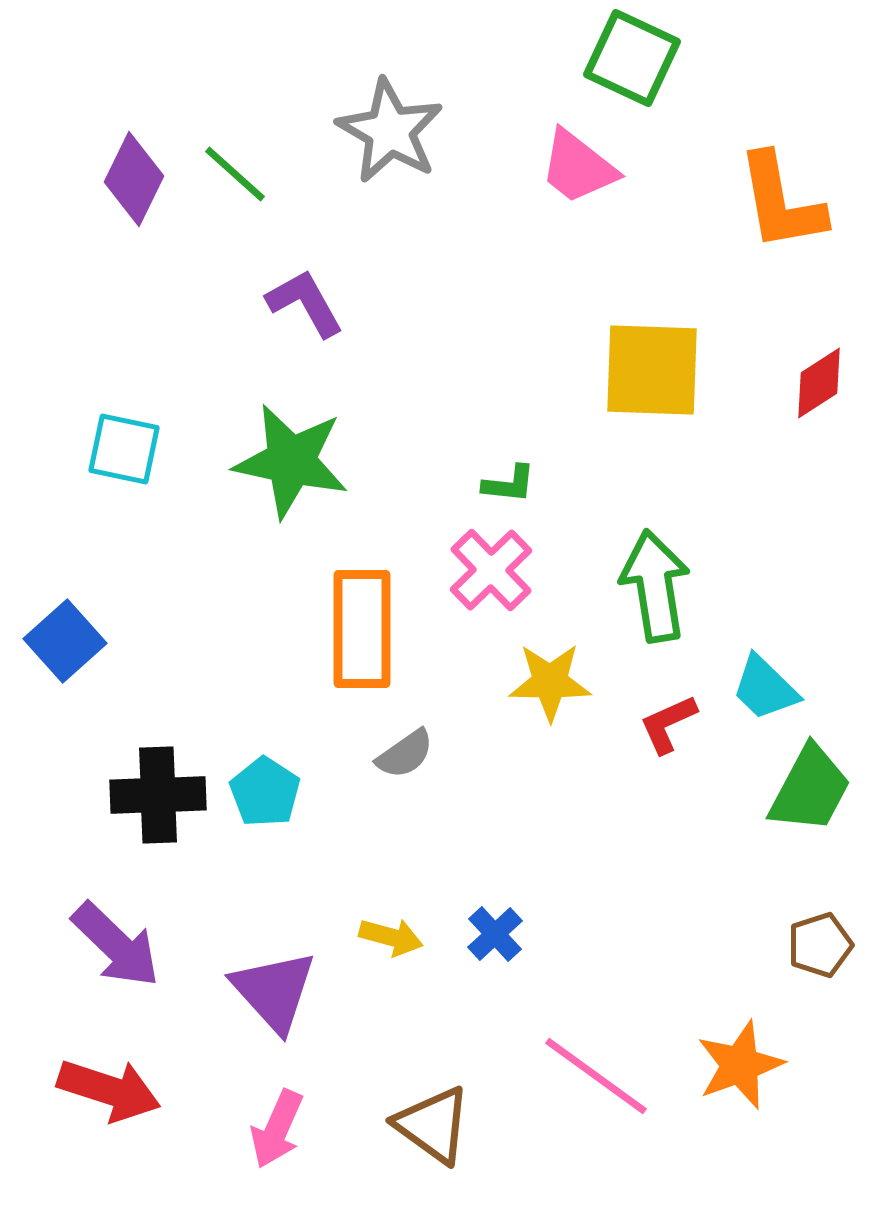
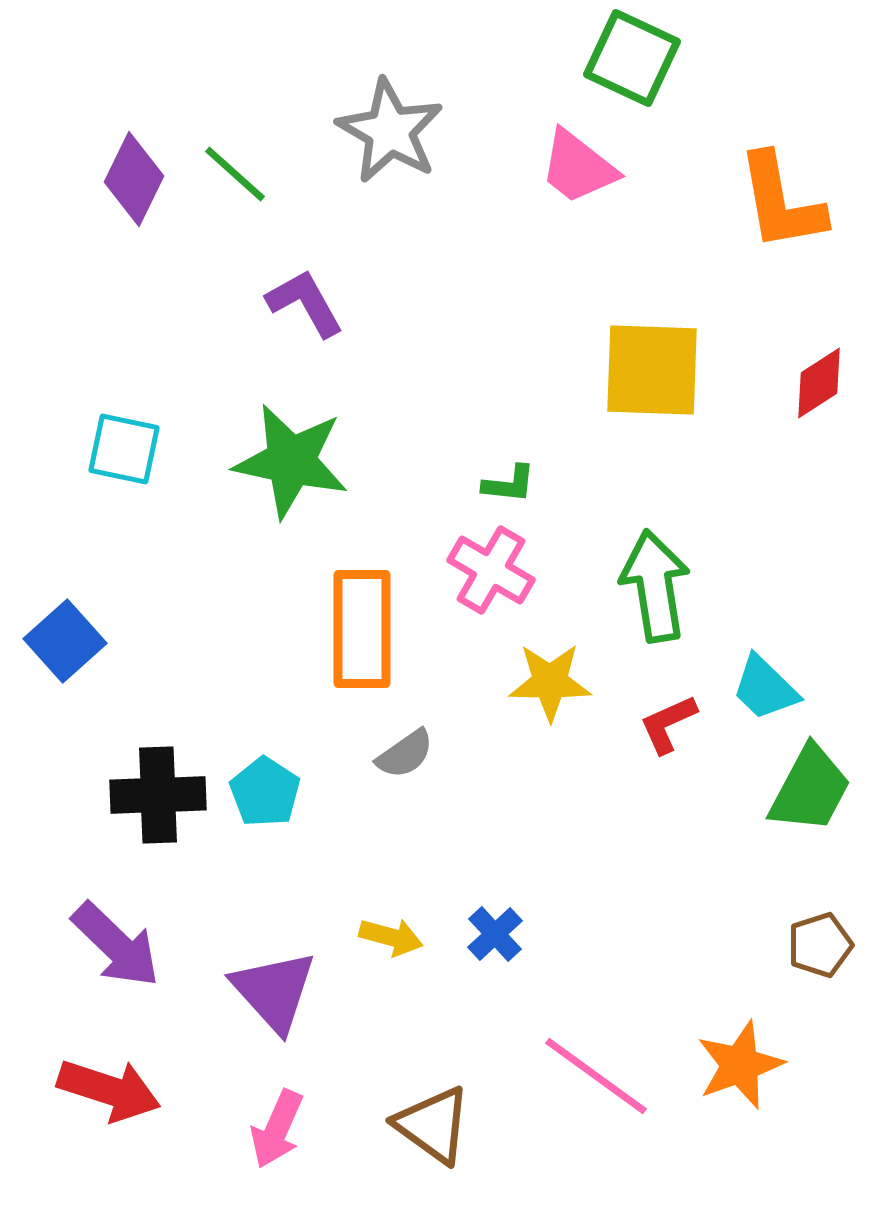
pink cross: rotated 16 degrees counterclockwise
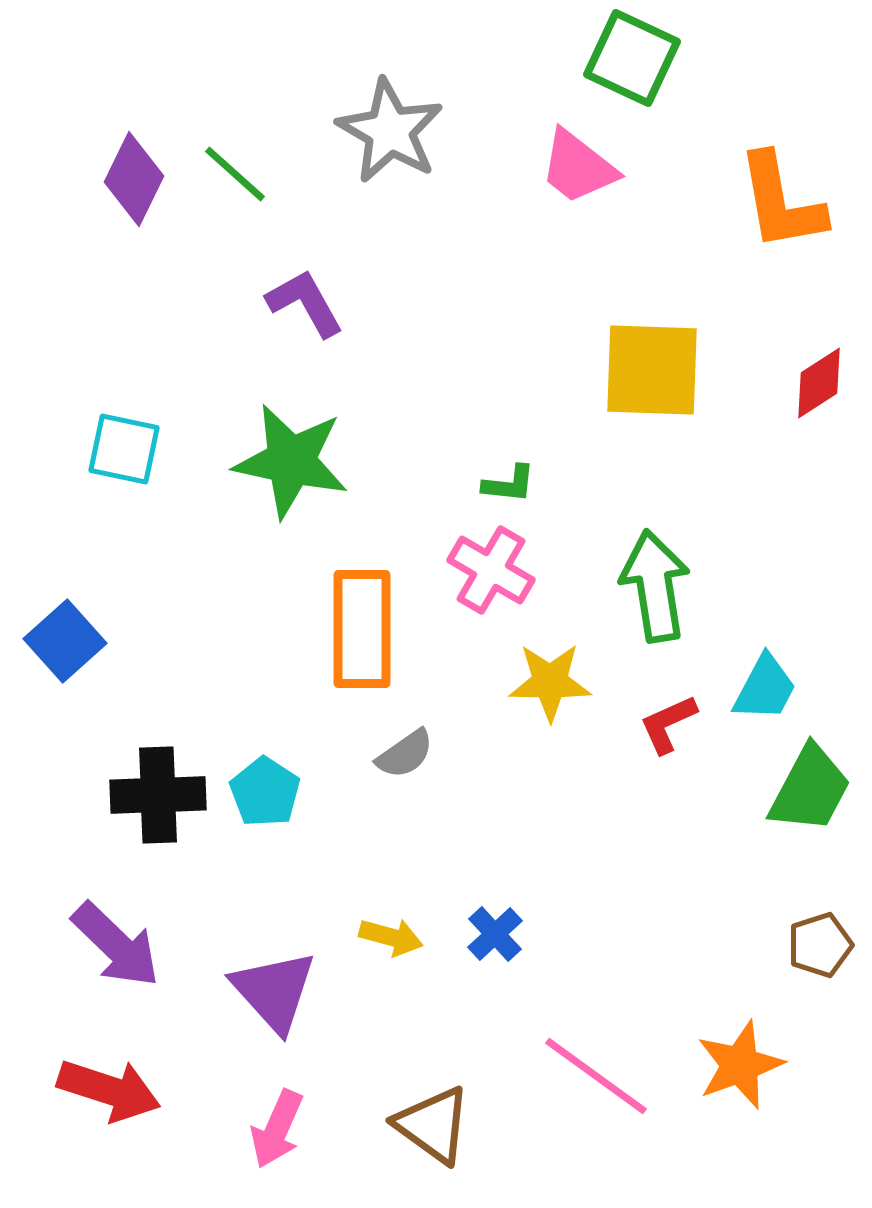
cyan trapezoid: rotated 106 degrees counterclockwise
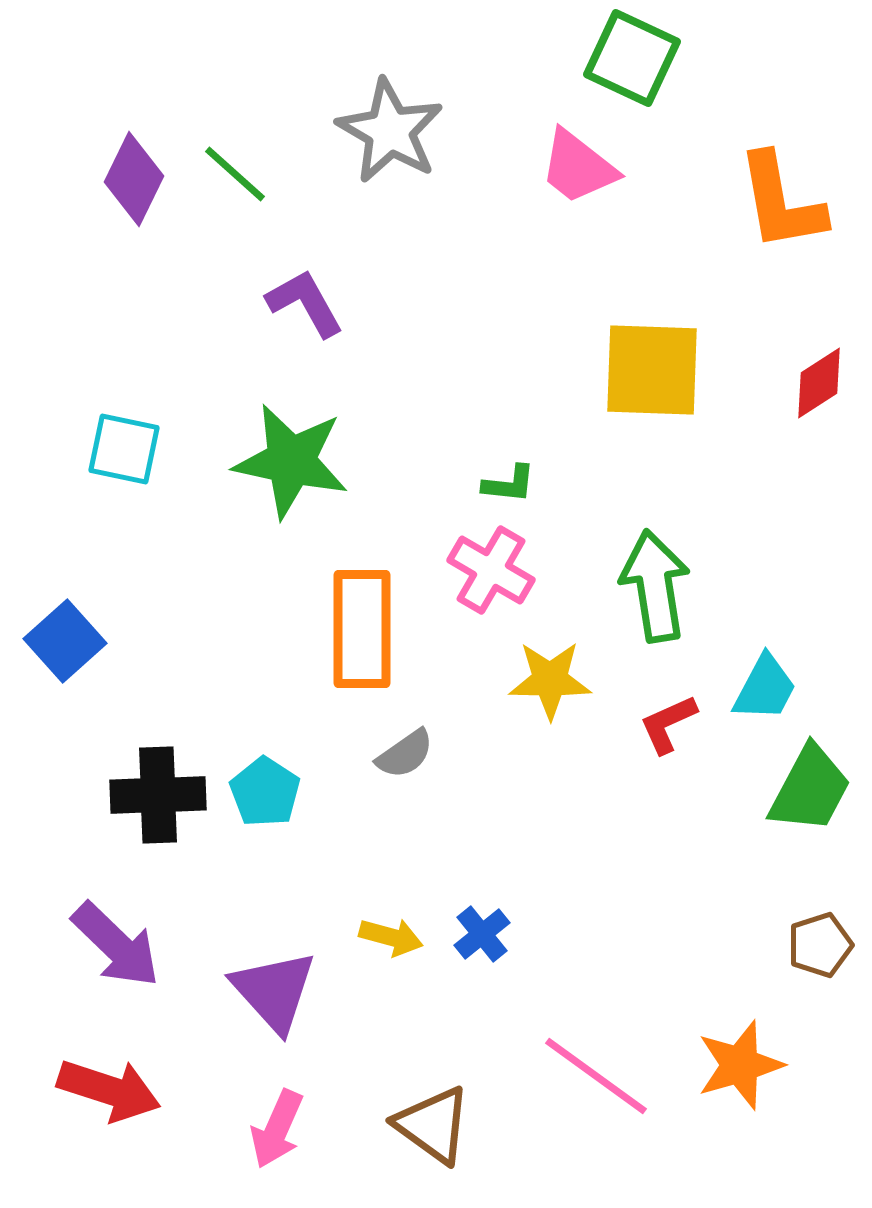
yellow star: moved 2 px up
blue cross: moved 13 px left; rotated 4 degrees clockwise
orange star: rotated 4 degrees clockwise
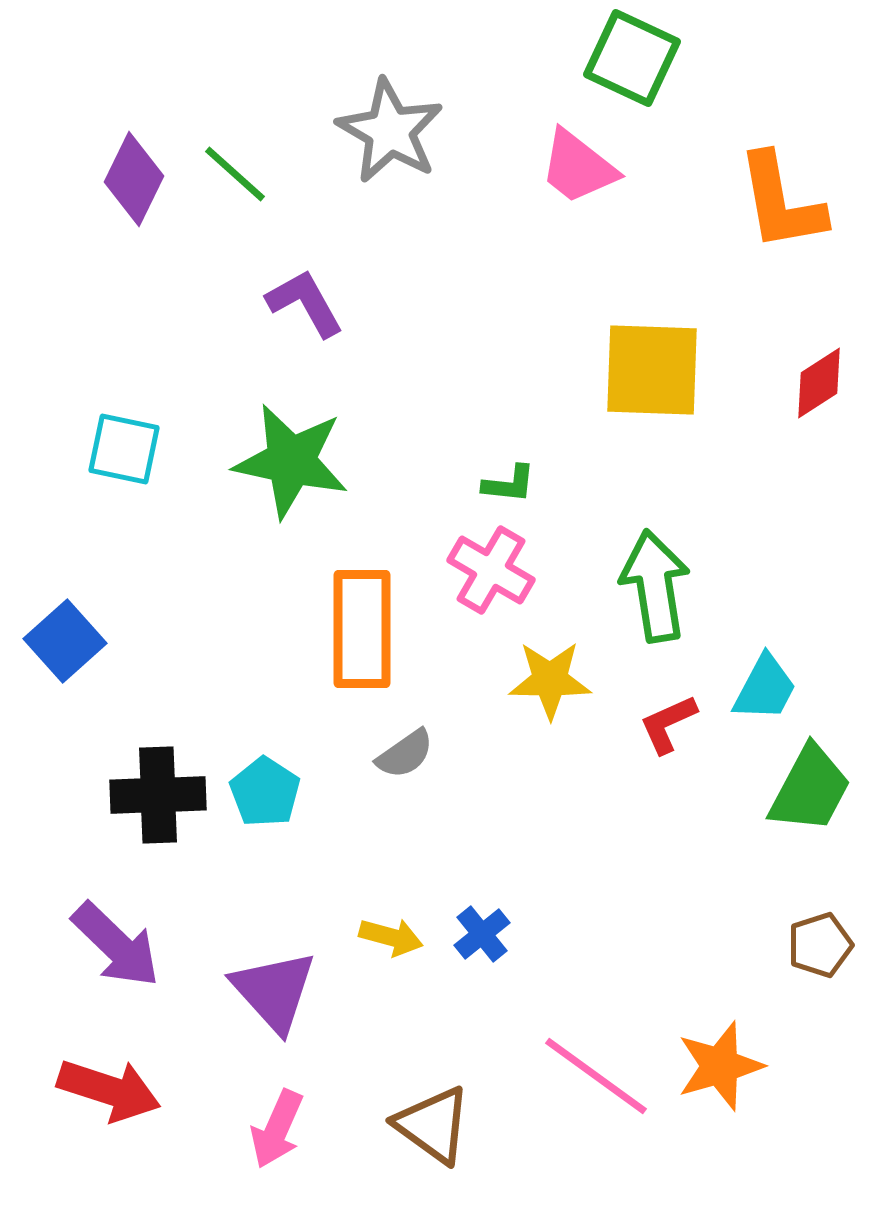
orange star: moved 20 px left, 1 px down
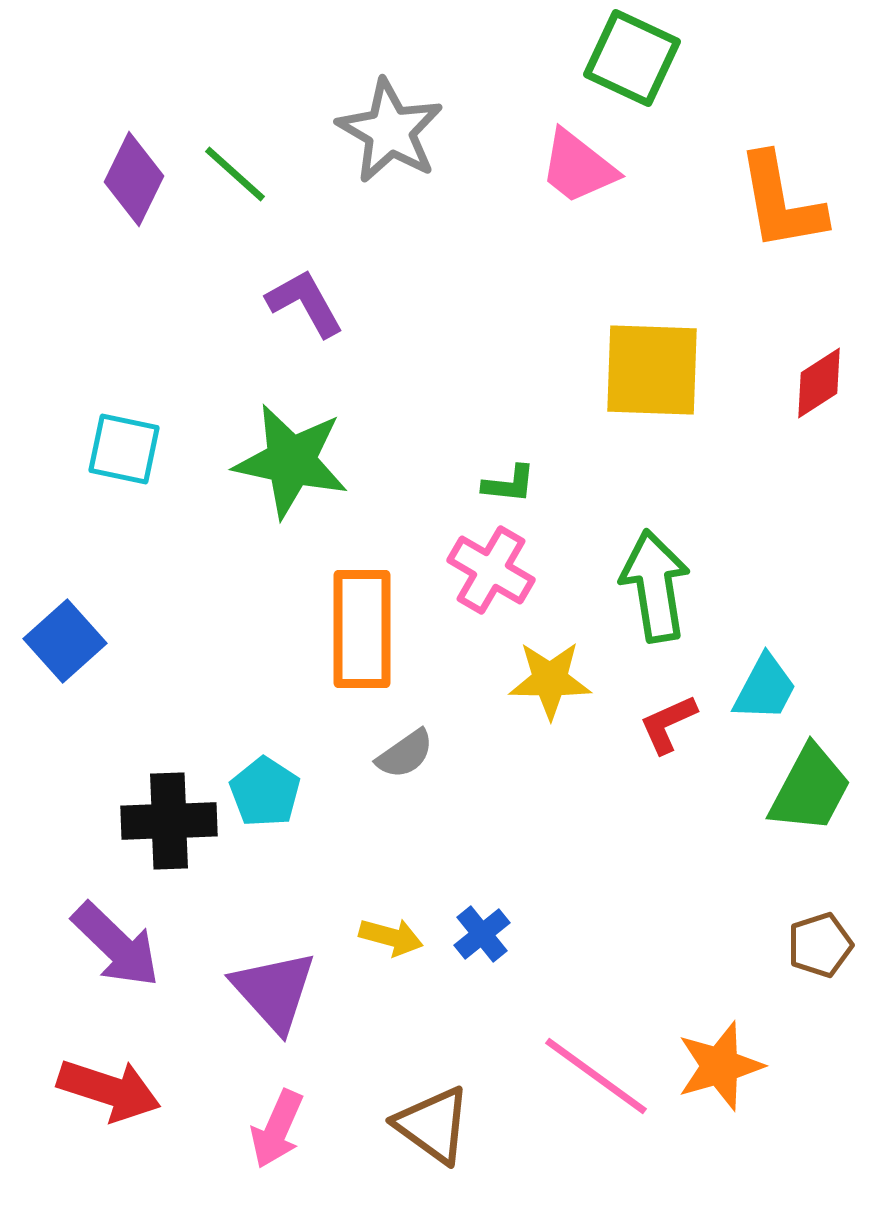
black cross: moved 11 px right, 26 px down
